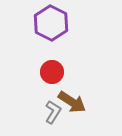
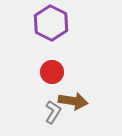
brown arrow: moved 1 px right, 1 px up; rotated 24 degrees counterclockwise
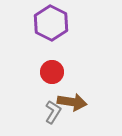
brown arrow: moved 1 px left, 1 px down
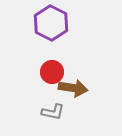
brown arrow: moved 1 px right, 14 px up
gray L-shape: rotated 70 degrees clockwise
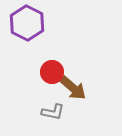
purple hexagon: moved 24 px left
brown arrow: rotated 32 degrees clockwise
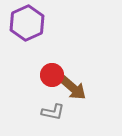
purple hexagon: rotated 8 degrees clockwise
red circle: moved 3 px down
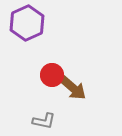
gray L-shape: moved 9 px left, 9 px down
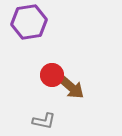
purple hexagon: moved 2 px right, 1 px up; rotated 16 degrees clockwise
brown arrow: moved 2 px left, 1 px up
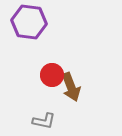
purple hexagon: rotated 16 degrees clockwise
brown arrow: rotated 28 degrees clockwise
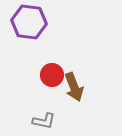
brown arrow: moved 3 px right
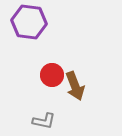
brown arrow: moved 1 px right, 1 px up
